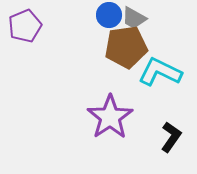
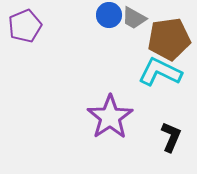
brown pentagon: moved 43 px right, 8 px up
black L-shape: rotated 12 degrees counterclockwise
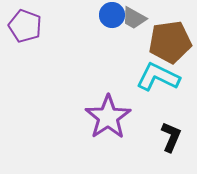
blue circle: moved 3 px right
purple pentagon: rotated 28 degrees counterclockwise
brown pentagon: moved 1 px right, 3 px down
cyan L-shape: moved 2 px left, 5 px down
purple star: moved 2 px left
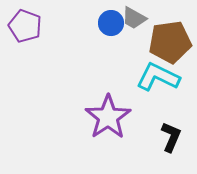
blue circle: moved 1 px left, 8 px down
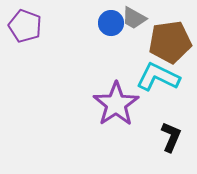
purple star: moved 8 px right, 13 px up
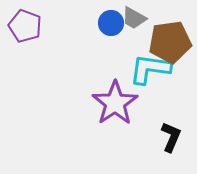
cyan L-shape: moved 8 px left, 8 px up; rotated 18 degrees counterclockwise
purple star: moved 1 px left, 1 px up
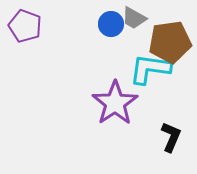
blue circle: moved 1 px down
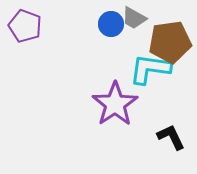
purple star: moved 1 px down
black L-shape: rotated 48 degrees counterclockwise
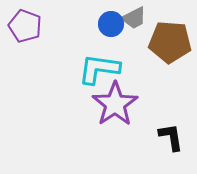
gray trapezoid: rotated 56 degrees counterclockwise
brown pentagon: rotated 12 degrees clockwise
cyan L-shape: moved 51 px left
black L-shape: rotated 16 degrees clockwise
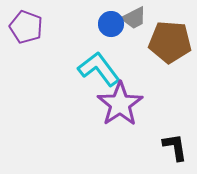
purple pentagon: moved 1 px right, 1 px down
cyan L-shape: rotated 45 degrees clockwise
purple star: moved 5 px right
black L-shape: moved 4 px right, 10 px down
